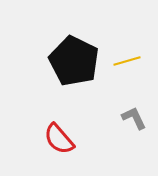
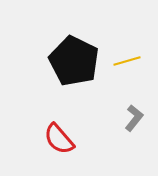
gray L-shape: rotated 64 degrees clockwise
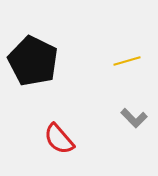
black pentagon: moved 41 px left
gray L-shape: rotated 96 degrees clockwise
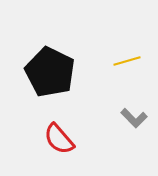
black pentagon: moved 17 px right, 11 px down
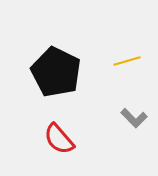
black pentagon: moved 6 px right
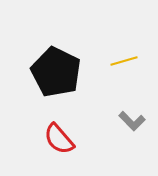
yellow line: moved 3 px left
gray L-shape: moved 2 px left, 3 px down
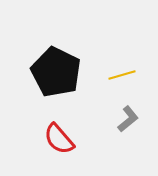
yellow line: moved 2 px left, 14 px down
gray L-shape: moved 4 px left, 2 px up; rotated 84 degrees counterclockwise
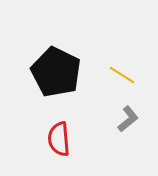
yellow line: rotated 48 degrees clockwise
red semicircle: rotated 36 degrees clockwise
